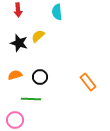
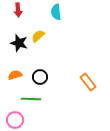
cyan semicircle: moved 1 px left
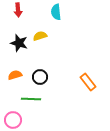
yellow semicircle: moved 2 px right; rotated 24 degrees clockwise
pink circle: moved 2 px left
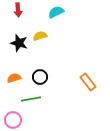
cyan semicircle: rotated 70 degrees clockwise
orange semicircle: moved 1 px left, 3 px down
green line: rotated 12 degrees counterclockwise
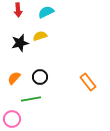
cyan semicircle: moved 10 px left
black star: moved 1 px right; rotated 30 degrees counterclockwise
orange semicircle: rotated 32 degrees counterclockwise
pink circle: moved 1 px left, 1 px up
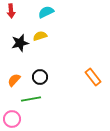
red arrow: moved 7 px left, 1 px down
orange semicircle: moved 2 px down
orange rectangle: moved 5 px right, 5 px up
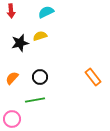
orange semicircle: moved 2 px left, 2 px up
green line: moved 4 px right, 1 px down
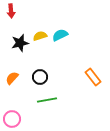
cyan semicircle: moved 14 px right, 23 px down
green line: moved 12 px right
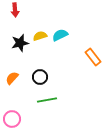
red arrow: moved 4 px right, 1 px up
orange rectangle: moved 20 px up
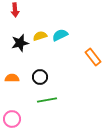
orange semicircle: rotated 48 degrees clockwise
